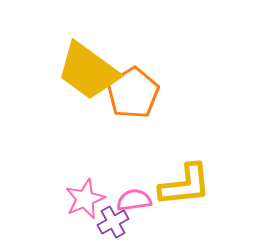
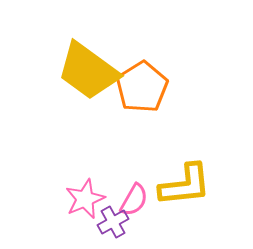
orange pentagon: moved 9 px right, 6 px up
pink semicircle: rotated 128 degrees clockwise
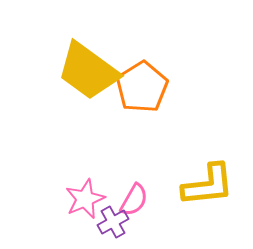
yellow L-shape: moved 23 px right
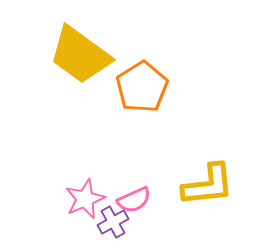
yellow trapezoid: moved 8 px left, 16 px up
pink semicircle: rotated 36 degrees clockwise
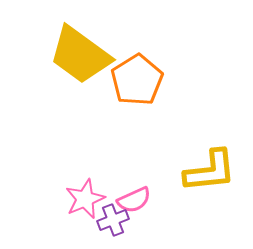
orange pentagon: moved 5 px left, 7 px up
yellow L-shape: moved 2 px right, 14 px up
purple cross: moved 2 px up; rotated 8 degrees clockwise
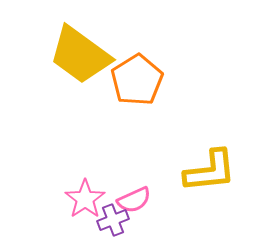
pink star: rotated 12 degrees counterclockwise
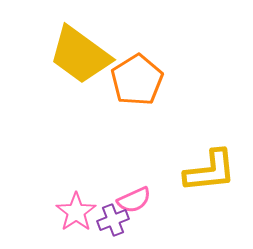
pink star: moved 9 px left, 13 px down
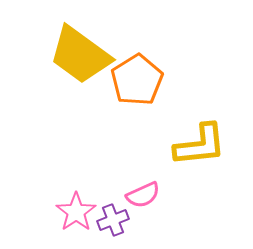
yellow L-shape: moved 10 px left, 26 px up
pink semicircle: moved 9 px right, 5 px up
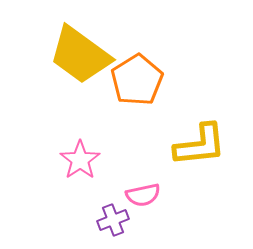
pink semicircle: rotated 12 degrees clockwise
pink star: moved 4 px right, 52 px up
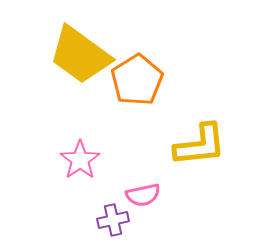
purple cross: rotated 8 degrees clockwise
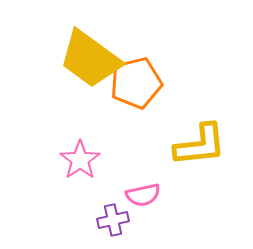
yellow trapezoid: moved 10 px right, 4 px down
orange pentagon: moved 1 px left, 3 px down; rotated 18 degrees clockwise
